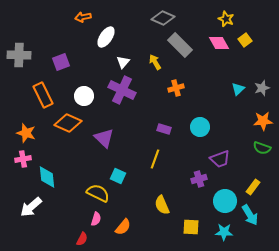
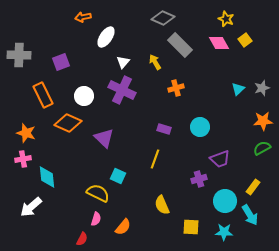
green semicircle at (262, 148): rotated 132 degrees clockwise
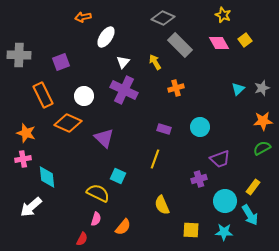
yellow star at (226, 19): moved 3 px left, 4 px up
purple cross at (122, 90): moved 2 px right
yellow square at (191, 227): moved 3 px down
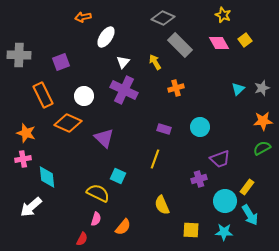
yellow rectangle at (253, 187): moved 6 px left
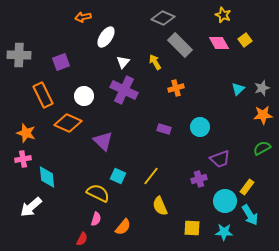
orange star at (263, 121): moved 6 px up
purple triangle at (104, 138): moved 1 px left, 3 px down
yellow line at (155, 159): moved 4 px left, 17 px down; rotated 18 degrees clockwise
yellow semicircle at (162, 205): moved 2 px left, 1 px down
yellow square at (191, 230): moved 1 px right, 2 px up
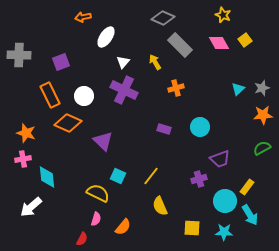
orange rectangle at (43, 95): moved 7 px right
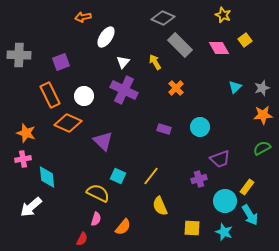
pink diamond at (219, 43): moved 5 px down
orange cross at (176, 88): rotated 28 degrees counterclockwise
cyan triangle at (238, 89): moved 3 px left, 2 px up
cyan star at (224, 232): rotated 18 degrees clockwise
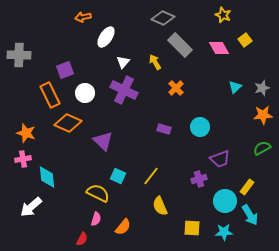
purple square at (61, 62): moved 4 px right, 8 px down
white circle at (84, 96): moved 1 px right, 3 px up
cyan star at (224, 232): rotated 24 degrees counterclockwise
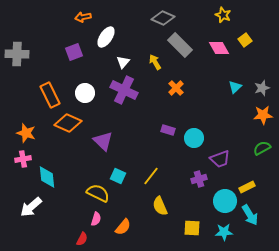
gray cross at (19, 55): moved 2 px left, 1 px up
purple square at (65, 70): moved 9 px right, 18 px up
cyan circle at (200, 127): moved 6 px left, 11 px down
purple rectangle at (164, 129): moved 4 px right, 1 px down
yellow rectangle at (247, 187): rotated 28 degrees clockwise
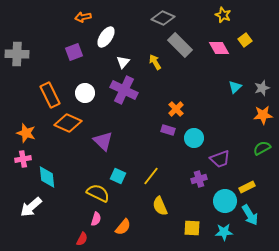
orange cross at (176, 88): moved 21 px down
